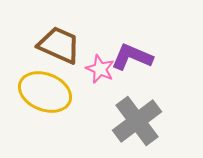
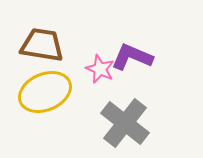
brown trapezoid: moved 17 px left; rotated 15 degrees counterclockwise
yellow ellipse: rotated 45 degrees counterclockwise
gray cross: moved 12 px left, 2 px down; rotated 15 degrees counterclockwise
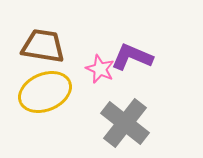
brown trapezoid: moved 1 px right, 1 px down
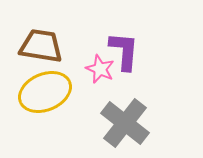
brown trapezoid: moved 2 px left
purple L-shape: moved 8 px left, 6 px up; rotated 72 degrees clockwise
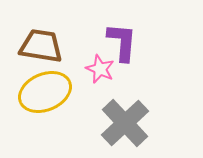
purple L-shape: moved 2 px left, 9 px up
gray cross: rotated 9 degrees clockwise
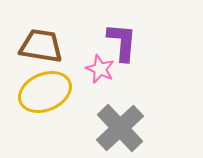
gray cross: moved 5 px left, 5 px down
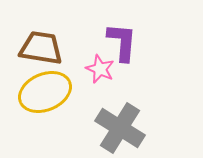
brown trapezoid: moved 2 px down
gray cross: rotated 15 degrees counterclockwise
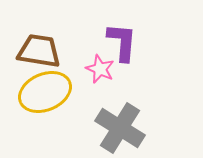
brown trapezoid: moved 2 px left, 3 px down
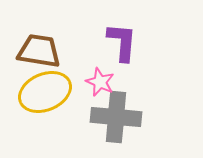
pink star: moved 13 px down
gray cross: moved 4 px left, 11 px up; rotated 27 degrees counterclockwise
